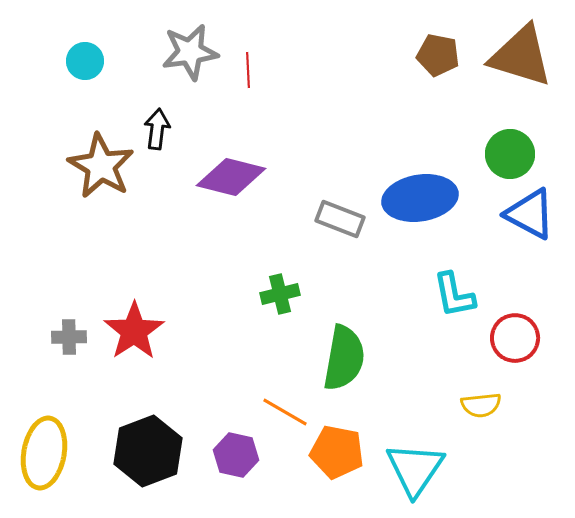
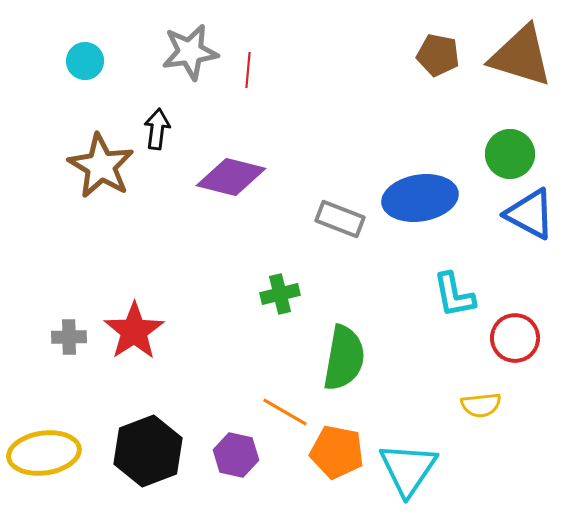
red line: rotated 8 degrees clockwise
yellow ellipse: rotated 72 degrees clockwise
cyan triangle: moved 7 px left
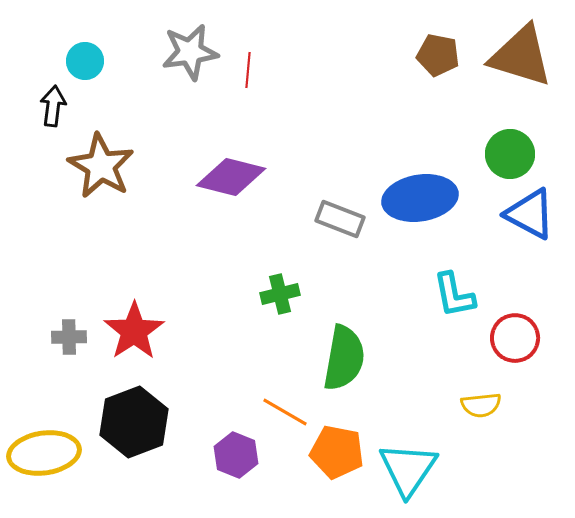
black arrow: moved 104 px left, 23 px up
black hexagon: moved 14 px left, 29 px up
purple hexagon: rotated 9 degrees clockwise
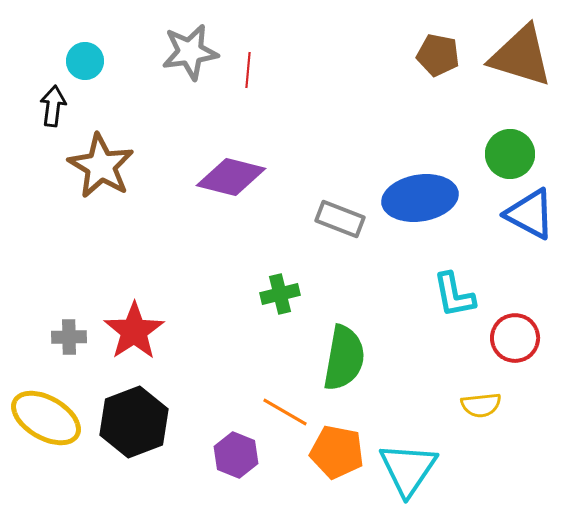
yellow ellipse: moved 2 px right, 35 px up; rotated 38 degrees clockwise
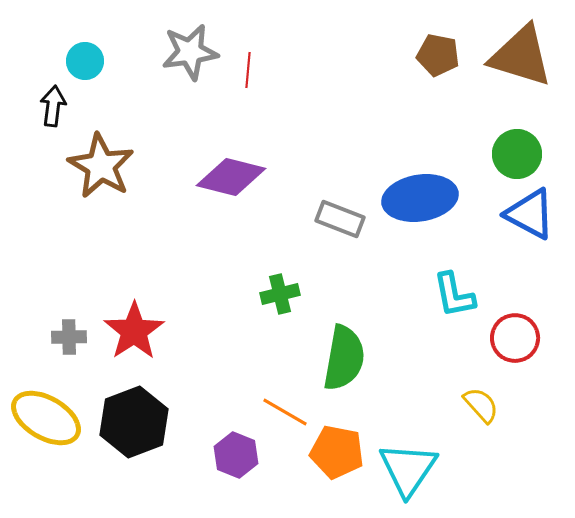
green circle: moved 7 px right
yellow semicircle: rotated 126 degrees counterclockwise
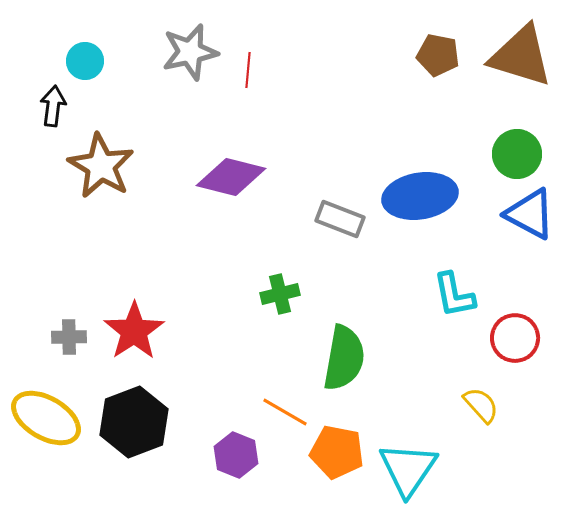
gray star: rotated 4 degrees counterclockwise
blue ellipse: moved 2 px up
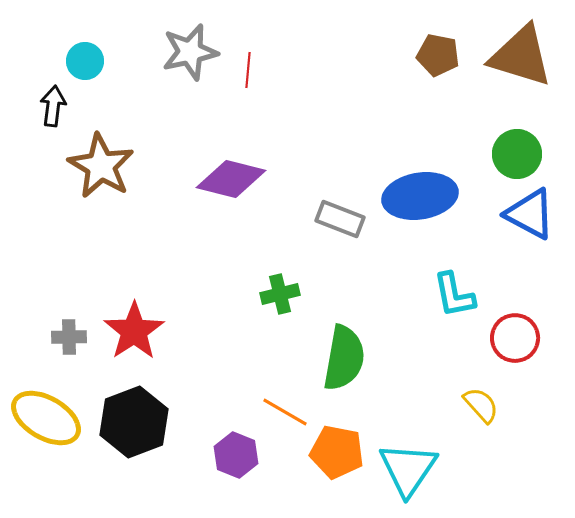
purple diamond: moved 2 px down
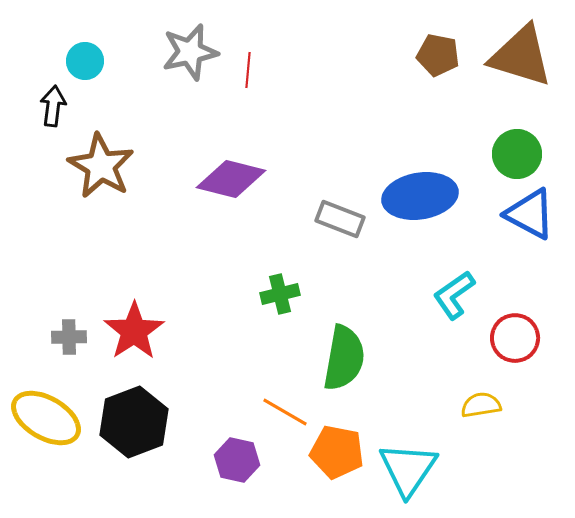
cyan L-shape: rotated 66 degrees clockwise
yellow semicircle: rotated 57 degrees counterclockwise
purple hexagon: moved 1 px right, 5 px down; rotated 9 degrees counterclockwise
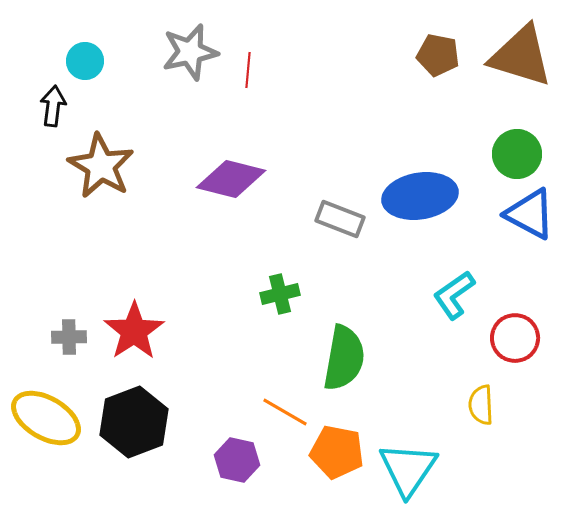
yellow semicircle: rotated 84 degrees counterclockwise
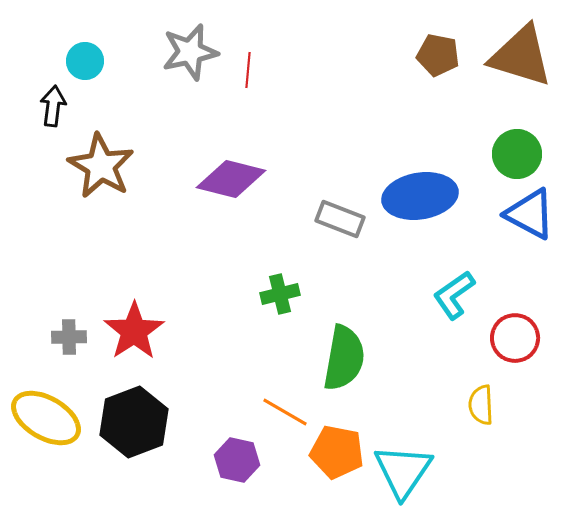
cyan triangle: moved 5 px left, 2 px down
